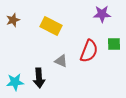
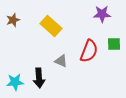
yellow rectangle: rotated 15 degrees clockwise
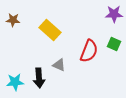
purple star: moved 12 px right
brown star: rotated 24 degrees clockwise
yellow rectangle: moved 1 px left, 4 px down
green square: rotated 24 degrees clockwise
gray triangle: moved 2 px left, 4 px down
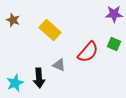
brown star: rotated 16 degrees clockwise
red semicircle: moved 1 px left, 1 px down; rotated 20 degrees clockwise
cyan star: moved 1 px down; rotated 18 degrees counterclockwise
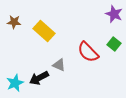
purple star: rotated 24 degrees clockwise
brown star: moved 1 px right, 2 px down; rotated 16 degrees counterclockwise
yellow rectangle: moved 6 px left, 1 px down
green square: rotated 16 degrees clockwise
red semicircle: rotated 95 degrees clockwise
black arrow: rotated 66 degrees clockwise
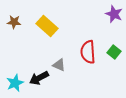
yellow rectangle: moved 3 px right, 5 px up
green square: moved 8 px down
red semicircle: rotated 40 degrees clockwise
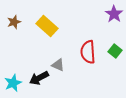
purple star: rotated 12 degrees clockwise
brown star: rotated 24 degrees counterclockwise
green square: moved 1 px right, 1 px up
gray triangle: moved 1 px left
cyan star: moved 2 px left
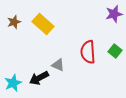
purple star: rotated 24 degrees clockwise
yellow rectangle: moved 4 px left, 2 px up
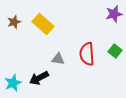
red semicircle: moved 1 px left, 2 px down
gray triangle: moved 6 px up; rotated 16 degrees counterclockwise
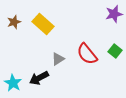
red semicircle: rotated 35 degrees counterclockwise
gray triangle: rotated 40 degrees counterclockwise
cyan star: rotated 18 degrees counterclockwise
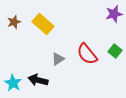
black arrow: moved 1 px left, 2 px down; rotated 42 degrees clockwise
